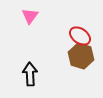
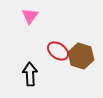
red ellipse: moved 22 px left, 15 px down
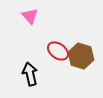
pink triangle: rotated 18 degrees counterclockwise
black arrow: rotated 10 degrees counterclockwise
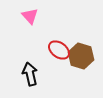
red ellipse: moved 1 px right, 1 px up
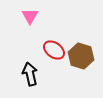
pink triangle: rotated 12 degrees clockwise
red ellipse: moved 5 px left
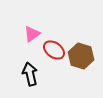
pink triangle: moved 2 px right, 18 px down; rotated 24 degrees clockwise
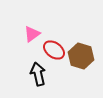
black arrow: moved 8 px right
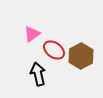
brown hexagon: rotated 15 degrees clockwise
